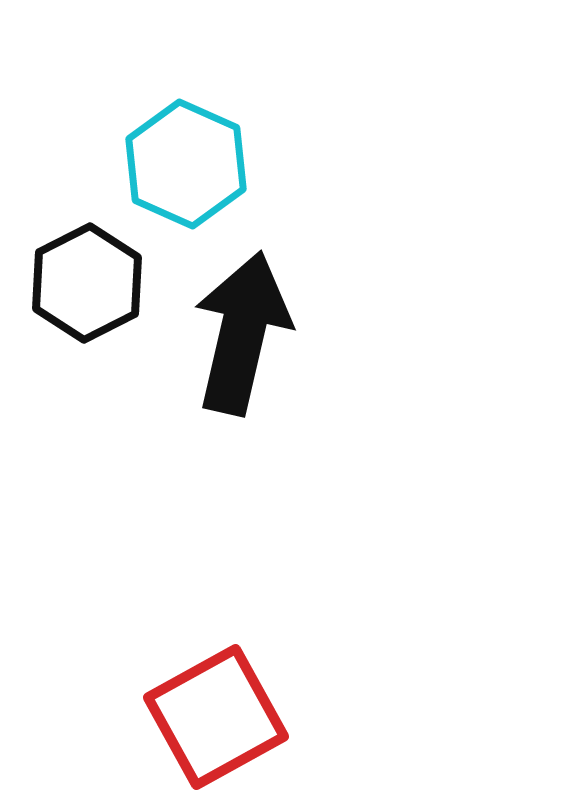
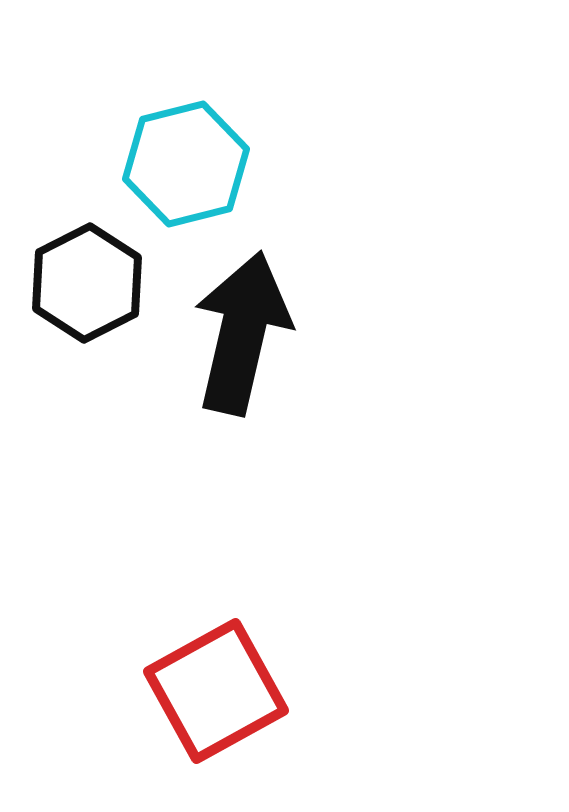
cyan hexagon: rotated 22 degrees clockwise
red square: moved 26 px up
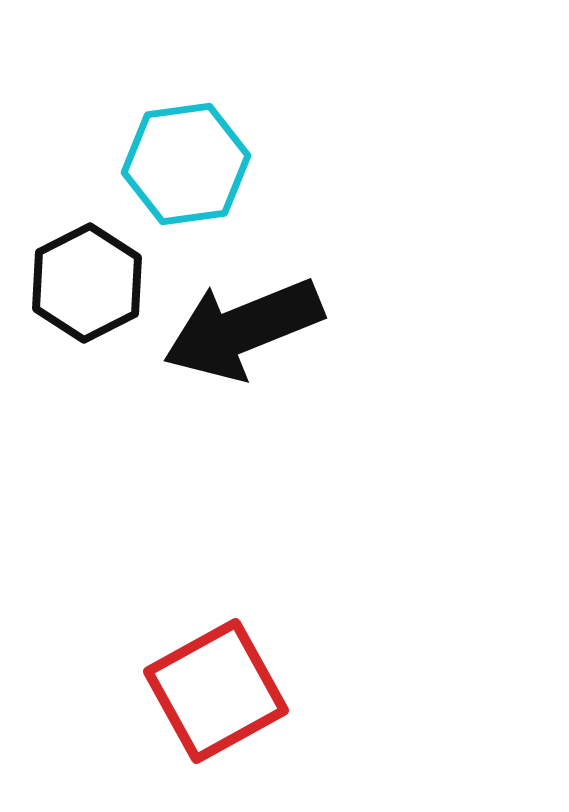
cyan hexagon: rotated 6 degrees clockwise
black arrow: moved 1 px right, 4 px up; rotated 125 degrees counterclockwise
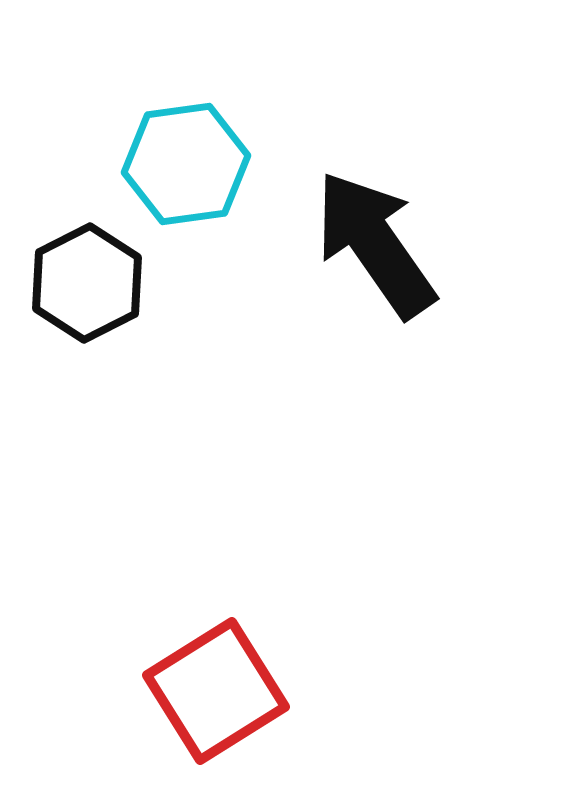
black arrow: moved 132 px right, 85 px up; rotated 77 degrees clockwise
red square: rotated 3 degrees counterclockwise
